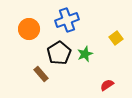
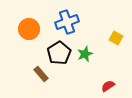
blue cross: moved 2 px down
yellow square: rotated 24 degrees counterclockwise
red semicircle: moved 1 px right, 1 px down
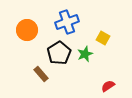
orange circle: moved 2 px left, 1 px down
yellow square: moved 13 px left
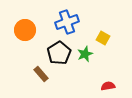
orange circle: moved 2 px left
red semicircle: rotated 24 degrees clockwise
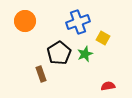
blue cross: moved 11 px right
orange circle: moved 9 px up
brown rectangle: rotated 21 degrees clockwise
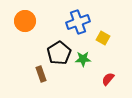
green star: moved 2 px left, 5 px down; rotated 21 degrees clockwise
red semicircle: moved 7 px up; rotated 40 degrees counterclockwise
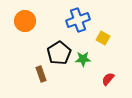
blue cross: moved 2 px up
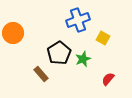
orange circle: moved 12 px left, 12 px down
green star: rotated 21 degrees counterclockwise
brown rectangle: rotated 21 degrees counterclockwise
